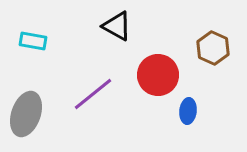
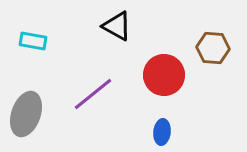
brown hexagon: rotated 20 degrees counterclockwise
red circle: moved 6 px right
blue ellipse: moved 26 px left, 21 px down
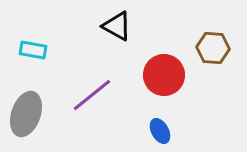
cyan rectangle: moved 9 px down
purple line: moved 1 px left, 1 px down
blue ellipse: moved 2 px left, 1 px up; rotated 35 degrees counterclockwise
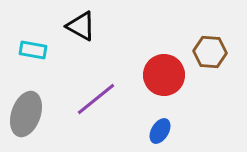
black triangle: moved 36 px left
brown hexagon: moved 3 px left, 4 px down
purple line: moved 4 px right, 4 px down
blue ellipse: rotated 60 degrees clockwise
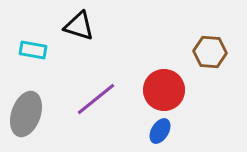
black triangle: moved 2 px left; rotated 12 degrees counterclockwise
red circle: moved 15 px down
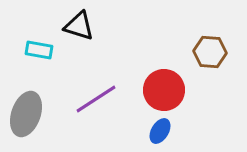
cyan rectangle: moved 6 px right
purple line: rotated 6 degrees clockwise
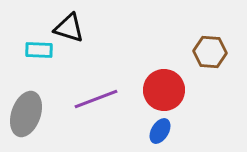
black triangle: moved 10 px left, 2 px down
cyan rectangle: rotated 8 degrees counterclockwise
purple line: rotated 12 degrees clockwise
